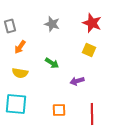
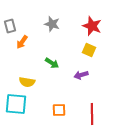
red star: moved 3 px down
orange arrow: moved 2 px right, 5 px up
yellow semicircle: moved 7 px right, 9 px down
purple arrow: moved 4 px right, 6 px up
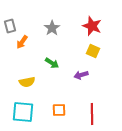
gray star: moved 4 px down; rotated 21 degrees clockwise
yellow square: moved 4 px right, 1 px down
yellow semicircle: rotated 21 degrees counterclockwise
cyan square: moved 7 px right, 8 px down
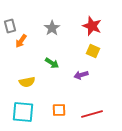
orange arrow: moved 1 px left, 1 px up
red line: rotated 75 degrees clockwise
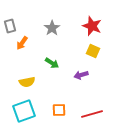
orange arrow: moved 1 px right, 2 px down
cyan square: moved 1 px right, 1 px up; rotated 25 degrees counterclockwise
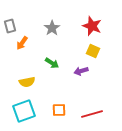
purple arrow: moved 4 px up
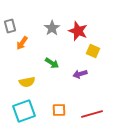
red star: moved 14 px left, 5 px down
purple arrow: moved 1 px left, 3 px down
